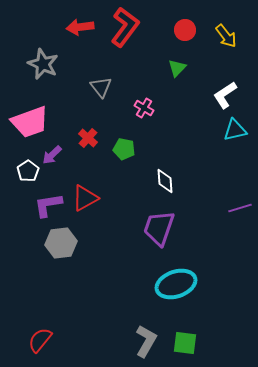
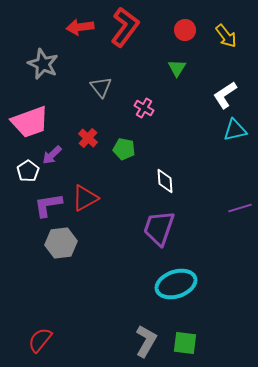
green triangle: rotated 12 degrees counterclockwise
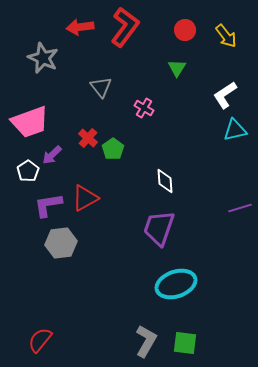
gray star: moved 6 px up
green pentagon: moved 11 px left; rotated 25 degrees clockwise
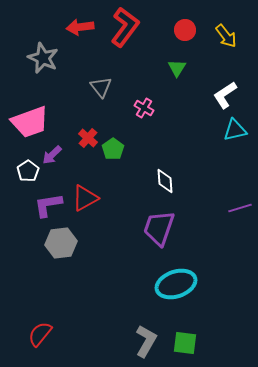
red semicircle: moved 6 px up
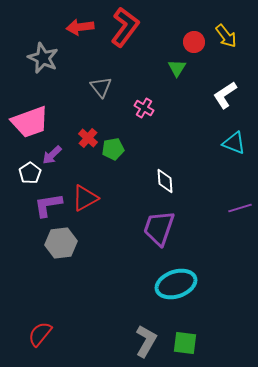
red circle: moved 9 px right, 12 px down
cyan triangle: moved 1 px left, 13 px down; rotated 35 degrees clockwise
green pentagon: rotated 25 degrees clockwise
white pentagon: moved 2 px right, 2 px down
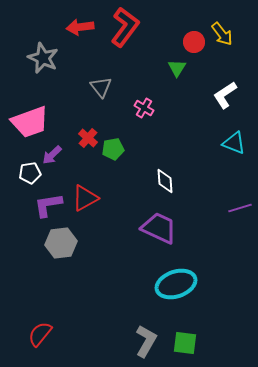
yellow arrow: moved 4 px left, 2 px up
white pentagon: rotated 25 degrees clockwise
purple trapezoid: rotated 96 degrees clockwise
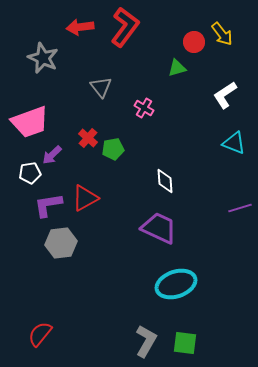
green triangle: rotated 42 degrees clockwise
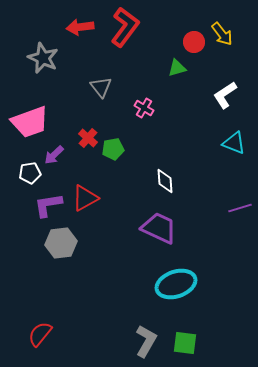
purple arrow: moved 2 px right
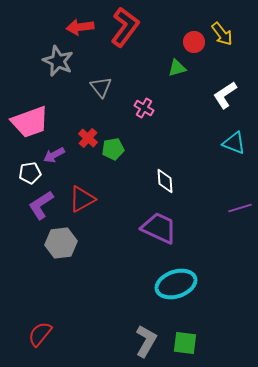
gray star: moved 15 px right, 3 px down
purple arrow: rotated 15 degrees clockwise
red triangle: moved 3 px left, 1 px down
purple L-shape: moved 7 px left; rotated 24 degrees counterclockwise
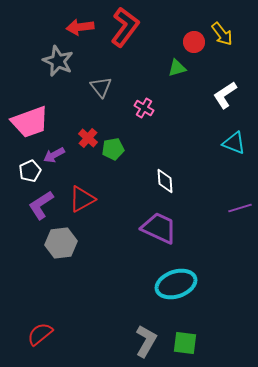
white pentagon: moved 2 px up; rotated 15 degrees counterclockwise
red semicircle: rotated 12 degrees clockwise
